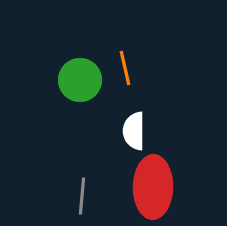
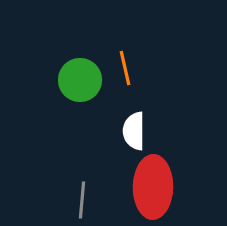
gray line: moved 4 px down
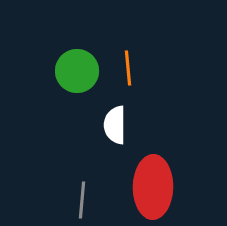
orange line: moved 3 px right; rotated 8 degrees clockwise
green circle: moved 3 px left, 9 px up
white semicircle: moved 19 px left, 6 px up
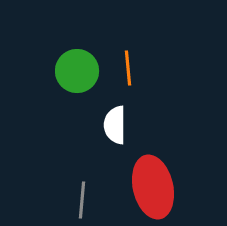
red ellipse: rotated 14 degrees counterclockwise
